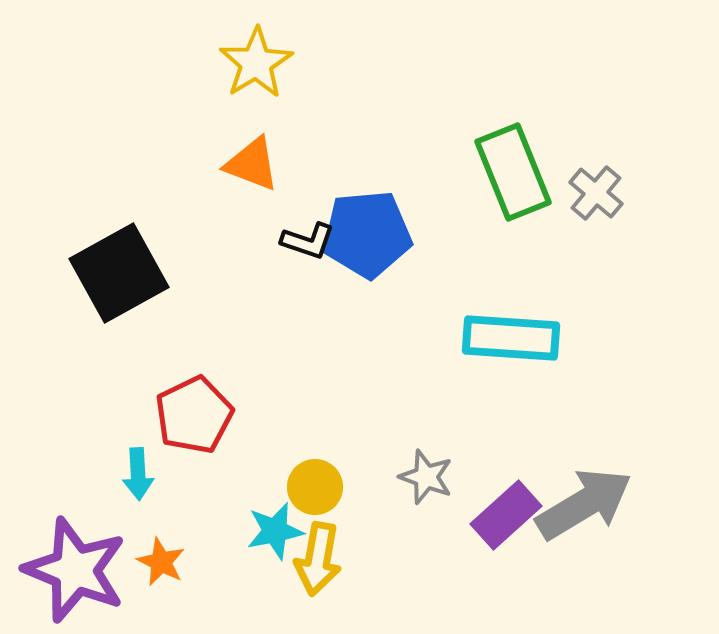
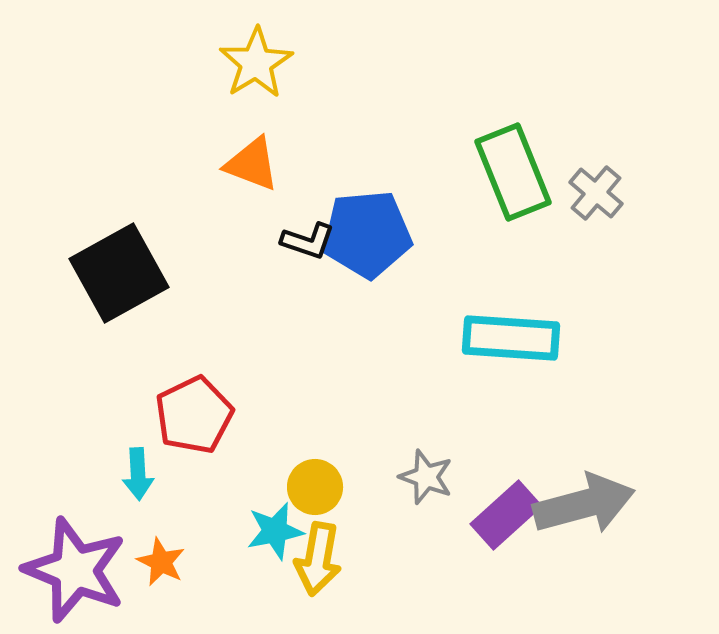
gray arrow: rotated 16 degrees clockwise
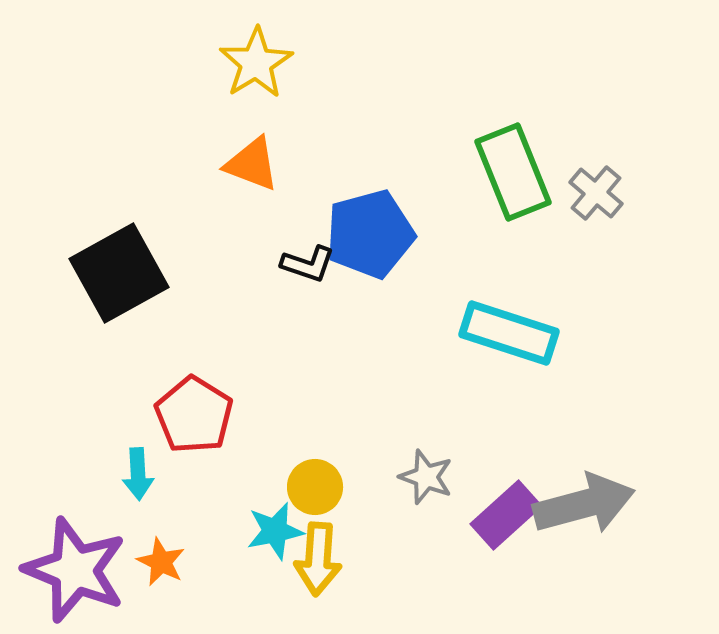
blue pentagon: moved 3 px right; rotated 10 degrees counterclockwise
black L-shape: moved 23 px down
cyan rectangle: moved 2 px left, 5 px up; rotated 14 degrees clockwise
red pentagon: rotated 14 degrees counterclockwise
yellow arrow: rotated 6 degrees counterclockwise
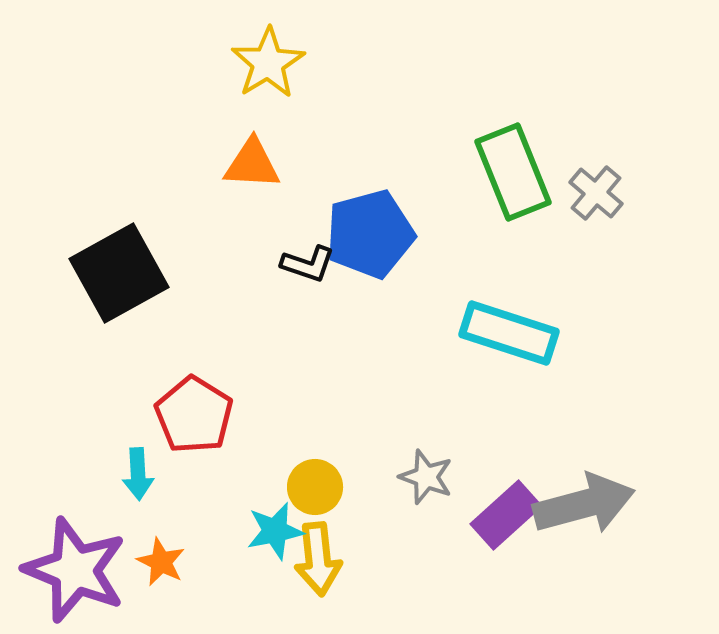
yellow star: moved 12 px right
orange triangle: rotated 18 degrees counterclockwise
yellow arrow: rotated 10 degrees counterclockwise
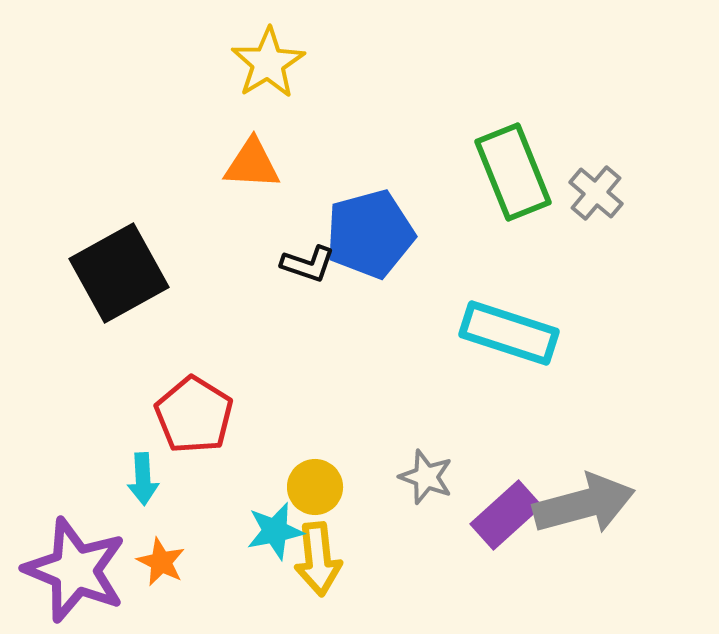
cyan arrow: moved 5 px right, 5 px down
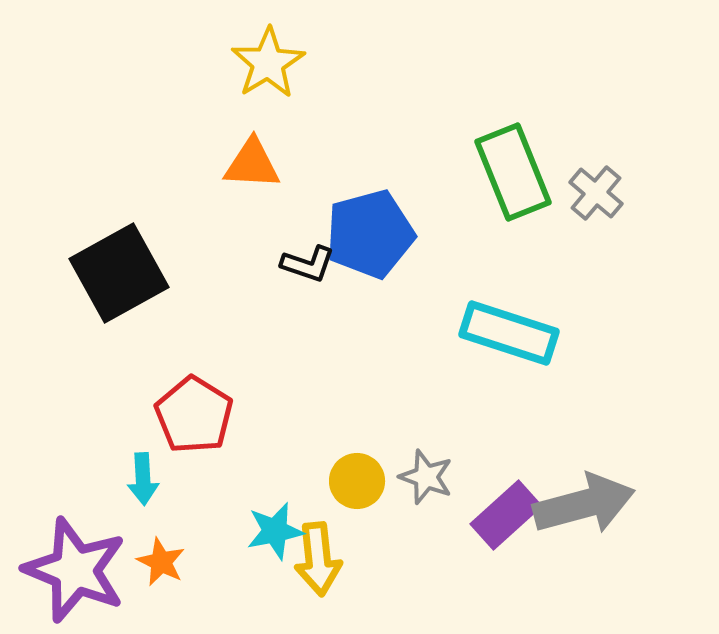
yellow circle: moved 42 px right, 6 px up
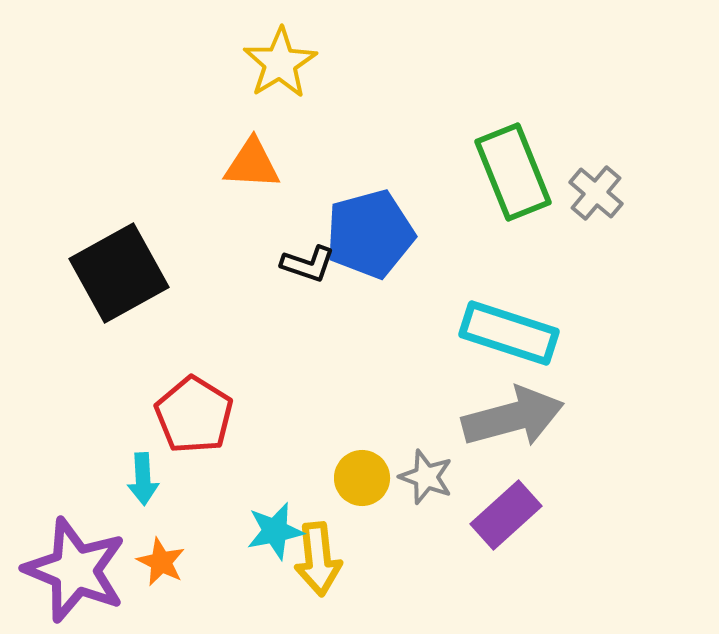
yellow star: moved 12 px right
yellow circle: moved 5 px right, 3 px up
gray arrow: moved 71 px left, 87 px up
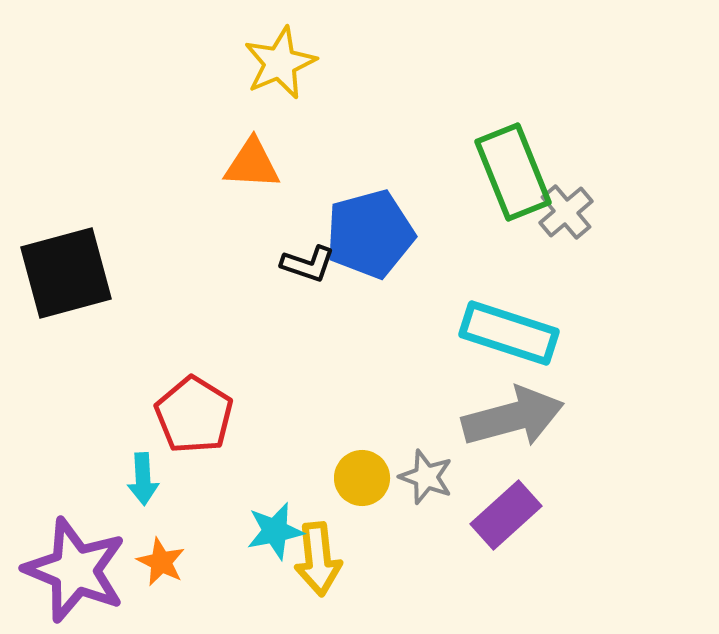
yellow star: rotated 8 degrees clockwise
gray cross: moved 30 px left, 19 px down; rotated 10 degrees clockwise
black square: moved 53 px left; rotated 14 degrees clockwise
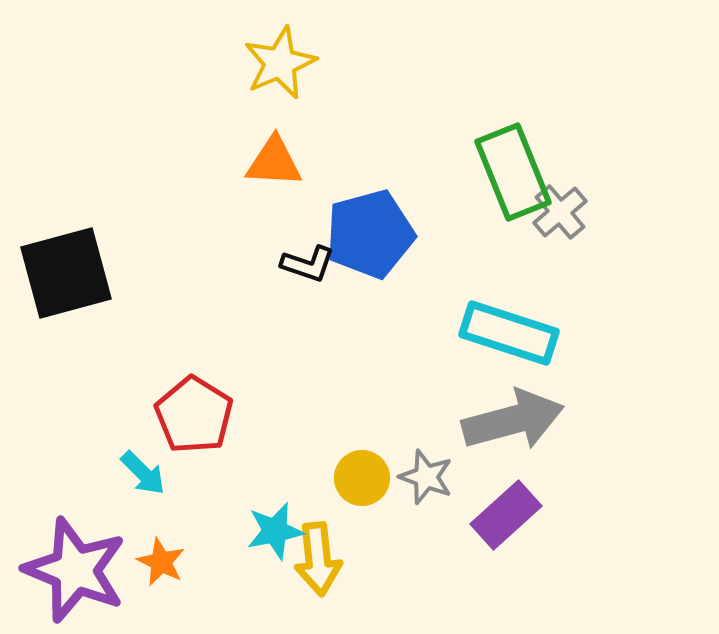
orange triangle: moved 22 px right, 2 px up
gray cross: moved 6 px left
gray arrow: moved 3 px down
cyan arrow: moved 6 px up; rotated 42 degrees counterclockwise
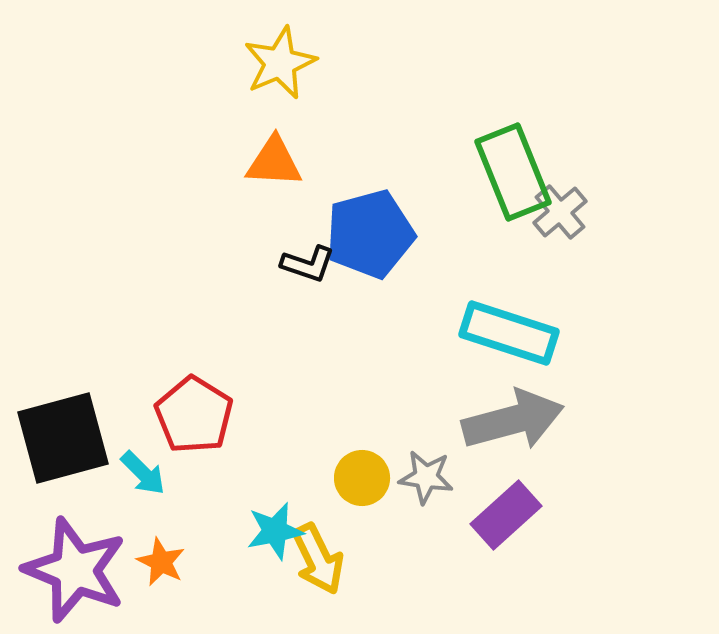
black square: moved 3 px left, 165 px down
gray star: rotated 12 degrees counterclockwise
yellow arrow: rotated 20 degrees counterclockwise
